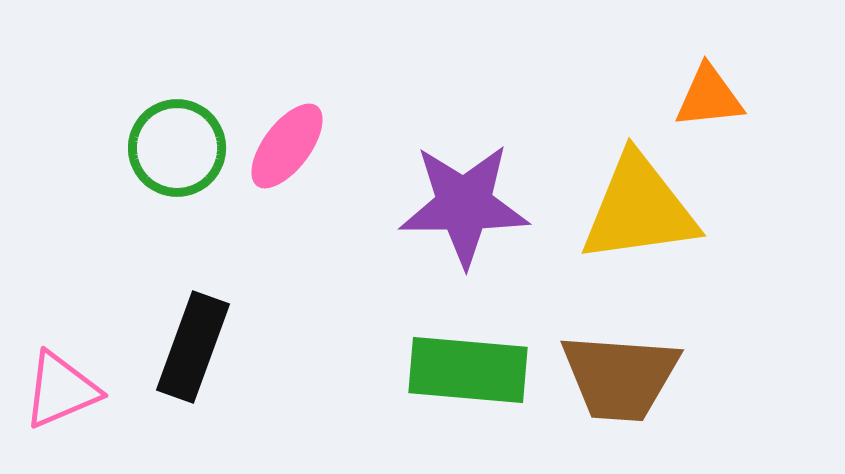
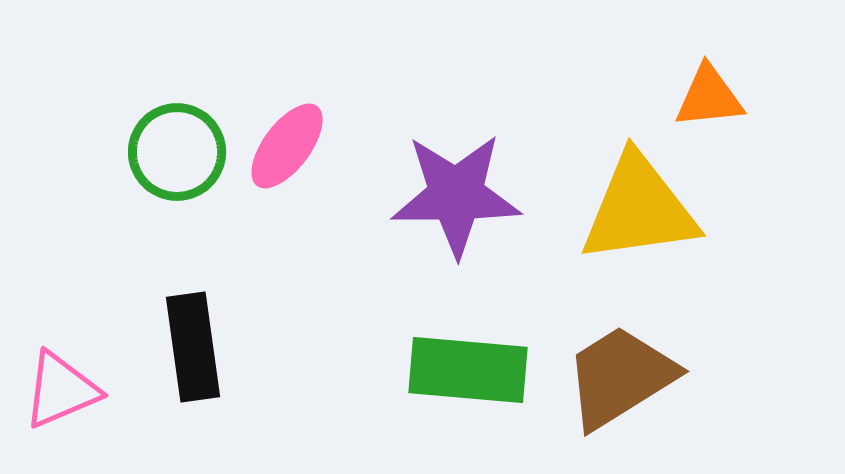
green circle: moved 4 px down
purple star: moved 8 px left, 10 px up
black rectangle: rotated 28 degrees counterclockwise
brown trapezoid: rotated 144 degrees clockwise
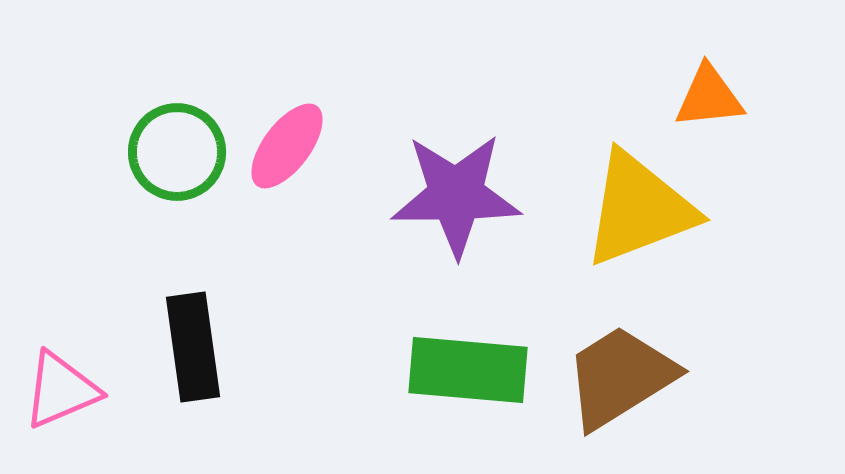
yellow triangle: rotated 13 degrees counterclockwise
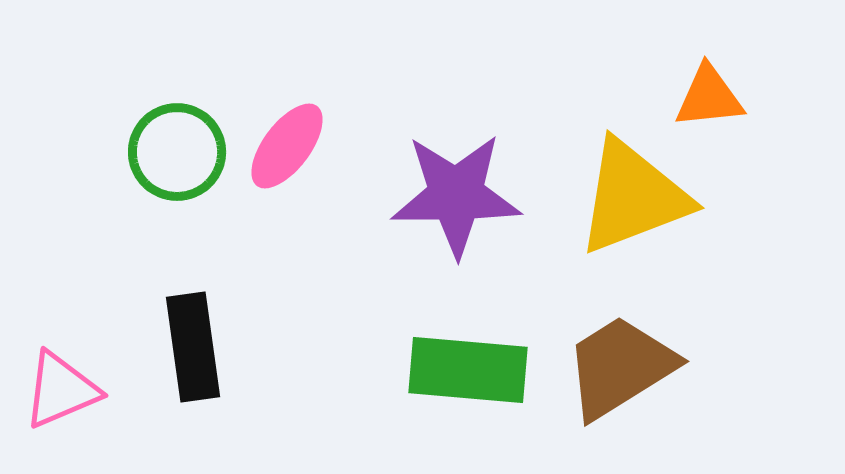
yellow triangle: moved 6 px left, 12 px up
brown trapezoid: moved 10 px up
